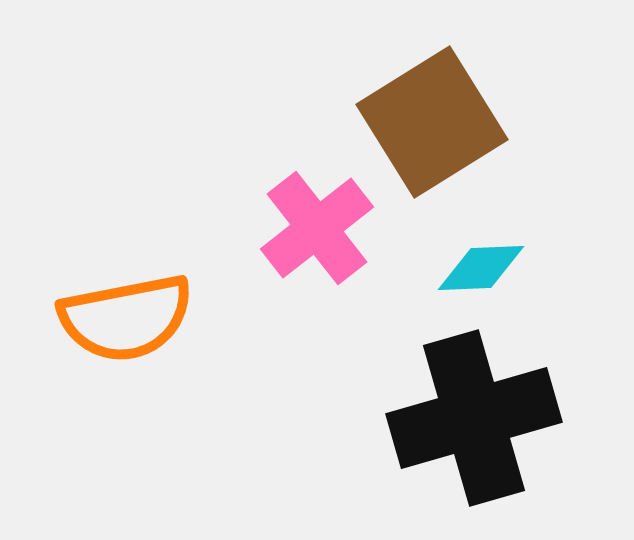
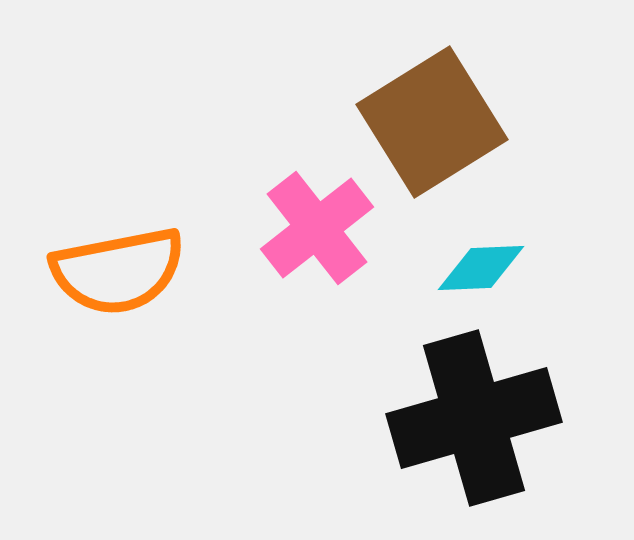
orange semicircle: moved 8 px left, 47 px up
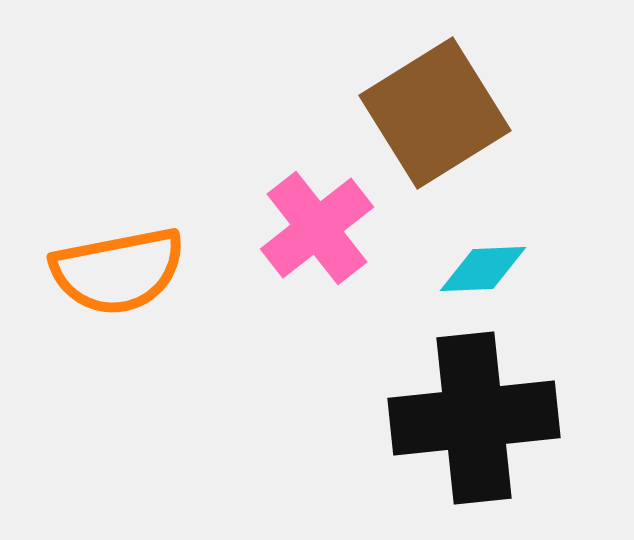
brown square: moved 3 px right, 9 px up
cyan diamond: moved 2 px right, 1 px down
black cross: rotated 10 degrees clockwise
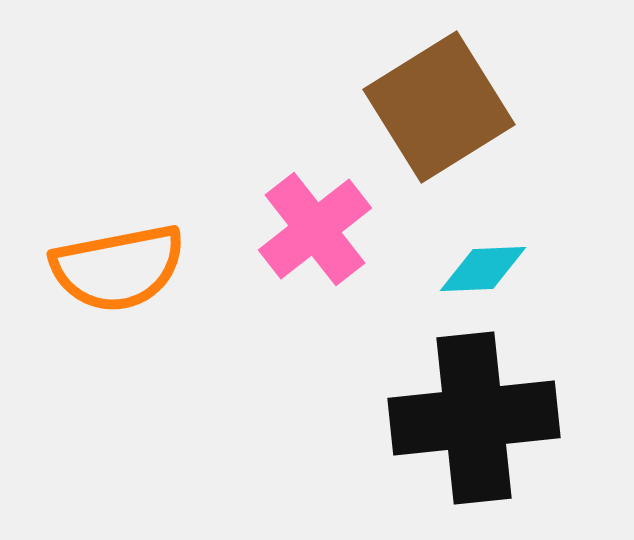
brown square: moved 4 px right, 6 px up
pink cross: moved 2 px left, 1 px down
orange semicircle: moved 3 px up
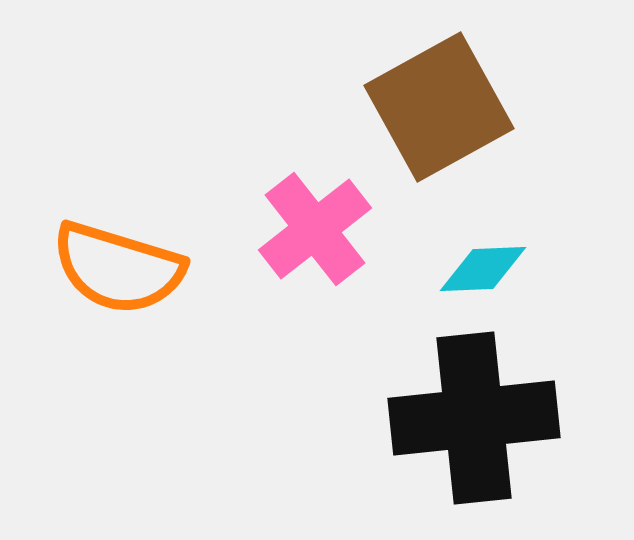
brown square: rotated 3 degrees clockwise
orange semicircle: rotated 28 degrees clockwise
